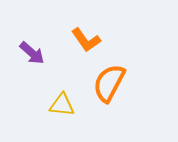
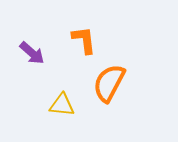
orange L-shape: moved 2 px left; rotated 152 degrees counterclockwise
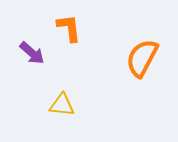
orange L-shape: moved 15 px left, 12 px up
orange semicircle: moved 33 px right, 25 px up
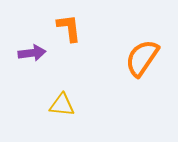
purple arrow: rotated 48 degrees counterclockwise
orange semicircle: rotated 6 degrees clockwise
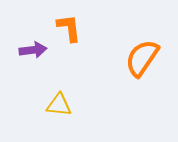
purple arrow: moved 1 px right, 3 px up
yellow triangle: moved 3 px left
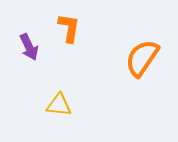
orange L-shape: rotated 16 degrees clockwise
purple arrow: moved 4 px left, 3 px up; rotated 72 degrees clockwise
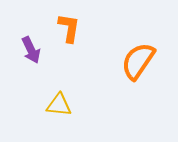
purple arrow: moved 2 px right, 3 px down
orange semicircle: moved 4 px left, 3 px down
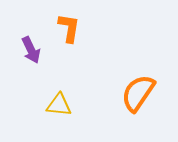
orange semicircle: moved 32 px down
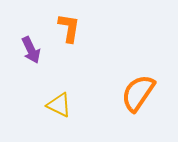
yellow triangle: rotated 20 degrees clockwise
